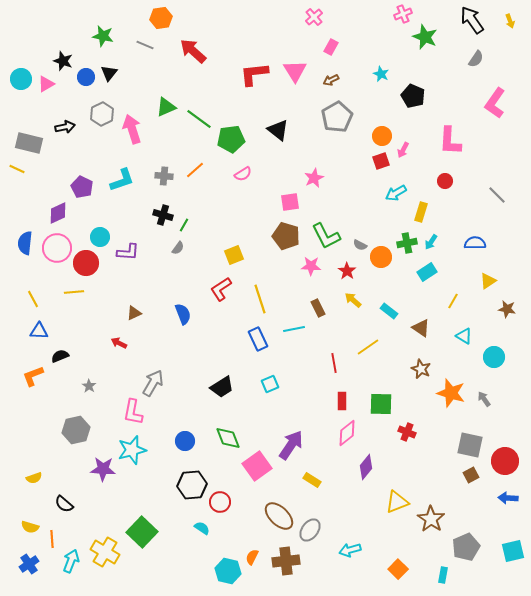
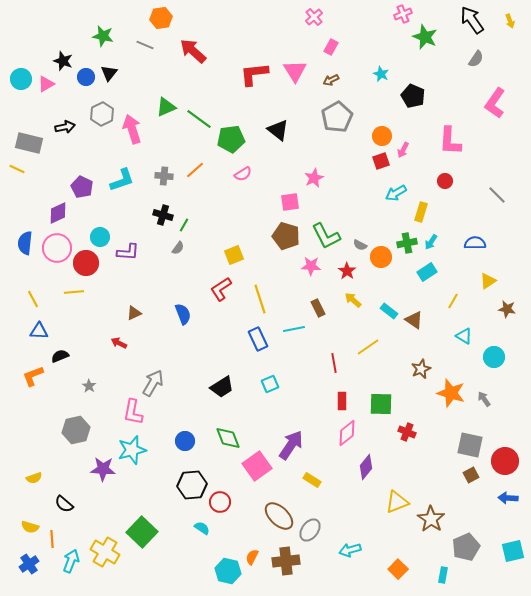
brown triangle at (421, 328): moved 7 px left, 8 px up
brown star at (421, 369): rotated 24 degrees clockwise
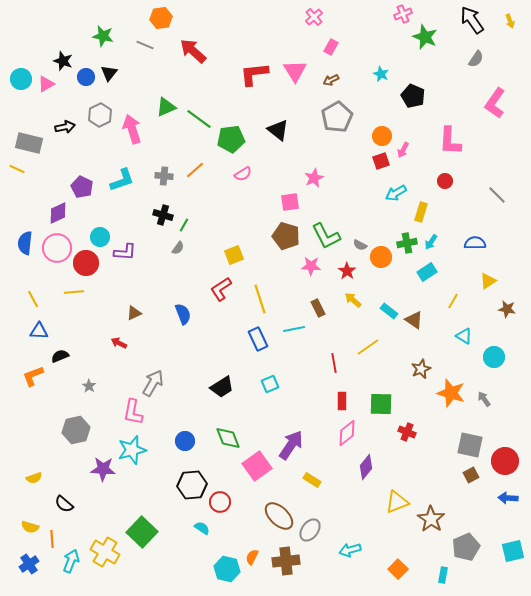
gray hexagon at (102, 114): moved 2 px left, 1 px down
purple L-shape at (128, 252): moved 3 px left
cyan hexagon at (228, 571): moved 1 px left, 2 px up
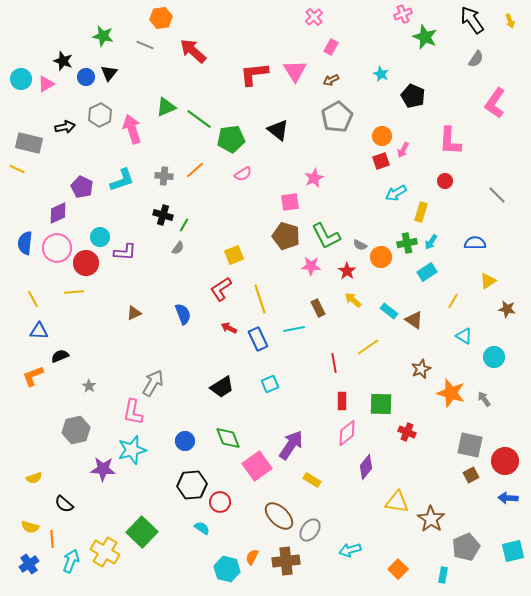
red arrow at (119, 343): moved 110 px right, 15 px up
yellow triangle at (397, 502): rotated 30 degrees clockwise
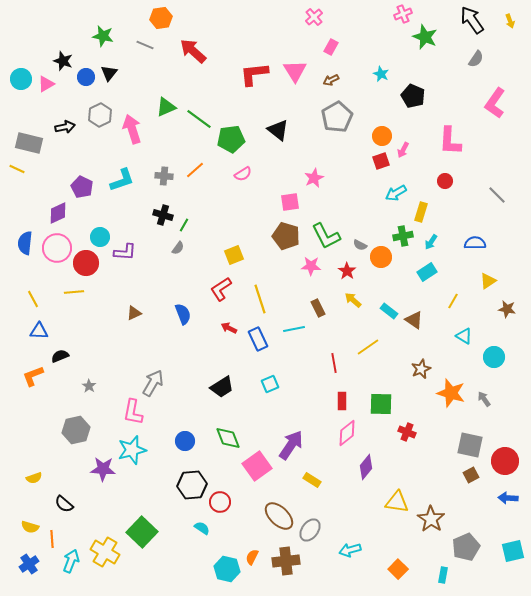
green cross at (407, 243): moved 4 px left, 7 px up
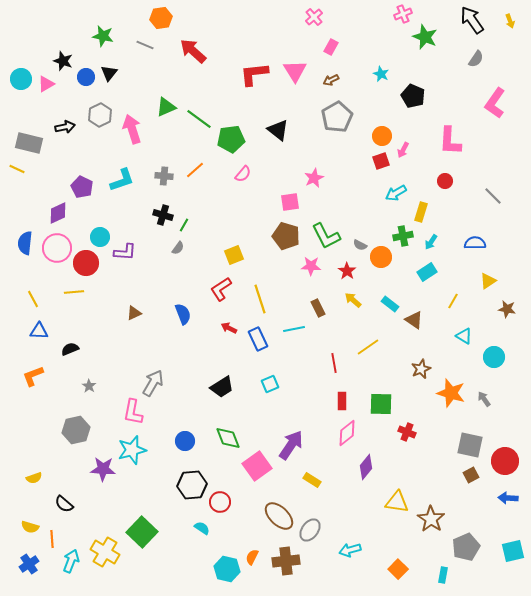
pink semicircle at (243, 174): rotated 18 degrees counterclockwise
gray line at (497, 195): moved 4 px left, 1 px down
cyan rectangle at (389, 311): moved 1 px right, 7 px up
black semicircle at (60, 356): moved 10 px right, 7 px up
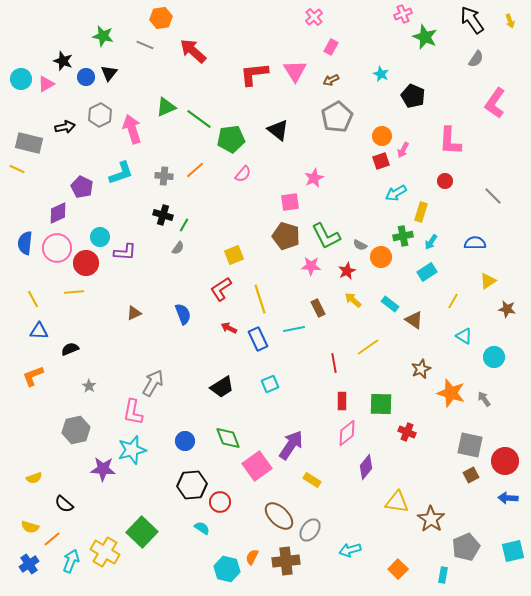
cyan L-shape at (122, 180): moved 1 px left, 7 px up
red star at (347, 271): rotated 12 degrees clockwise
orange line at (52, 539): rotated 54 degrees clockwise
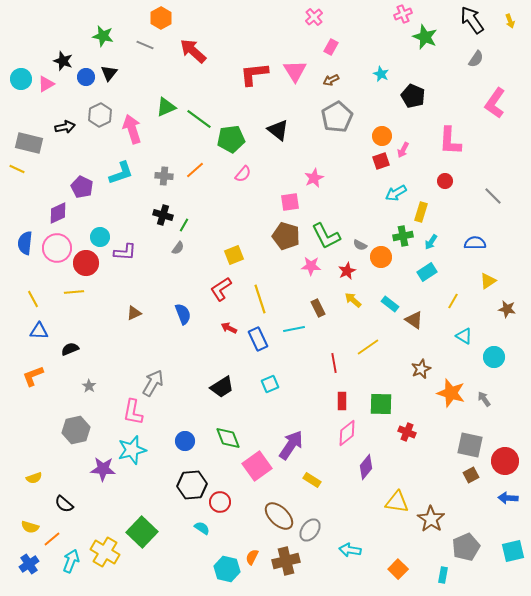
orange hexagon at (161, 18): rotated 20 degrees counterclockwise
cyan arrow at (350, 550): rotated 25 degrees clockwise
brown cross at (286, 561): rotated 8 degrees counterclockwise
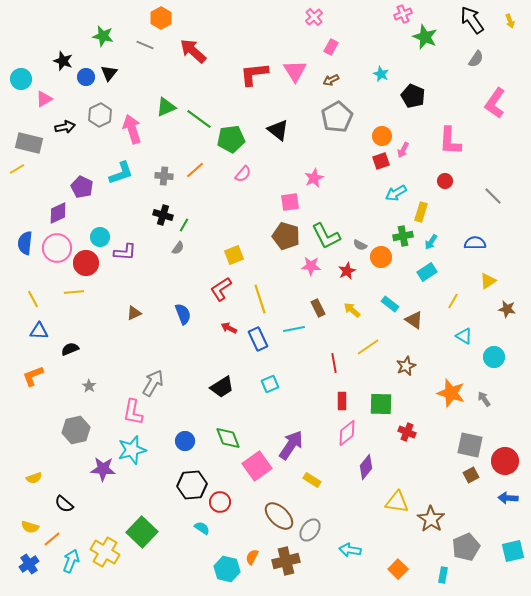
pink triangle at (46, 84): moved 2 px left, 15 px down
yellow line at (17, 169): rotated 56 degrees counterclockwise
yellow arrow at (353, 300): moved 1 px left, 10 px down
brown star at (421, 369): moved 15 px left, 3 px up
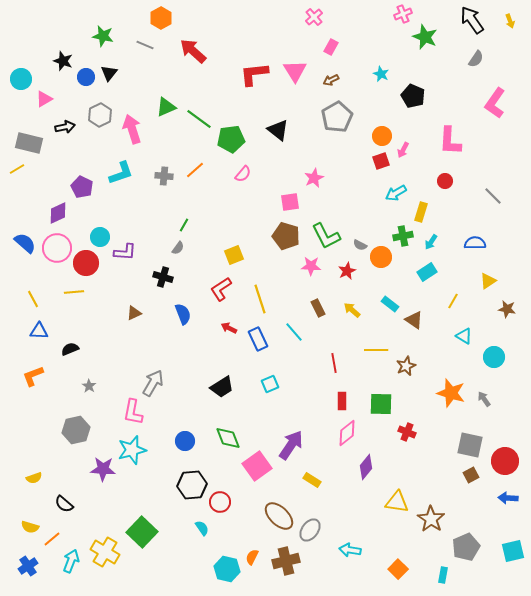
black cross at (163, 215): moved 62 px down
blue semicircle at (25, 243): rotated 125 degrees clockwise
cyan line at (294, 329): moved 3 px down; rotated 60 degrees clockwise
yellow line at (368, 347): moved 8 px right, 3 px down; rotated 35 degrees clockwise
cyan semicircle at (202, 528): rotated 21 degrees clockwise
blue cross at (29, 564): moved 1 px left, 2 px down
